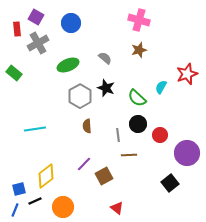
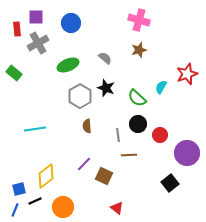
purple square: rotated 28 degrees counterclockwise
brown square: rotated 36 degrees counterclockwise
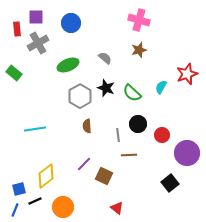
green semicircle: moved 5 px left, 5 px up
red circle: moved 2 px right
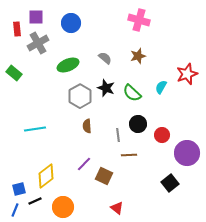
brown star: moved 1 px left, 6 px down
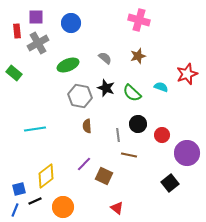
red rectangle: moved 2 px down
cyan semicircle: rotated 80 degrees clockwise
gray hexagon: rotated 20 degrees counterclockwise
brown line: rotated 14 degrees clockwise
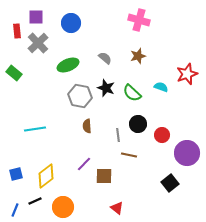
gray cross: rotated 15 degrees counterclockwise
brown square: rotated 24 degrees counterclockwise
blue square: moved 3 px left, 15 px up
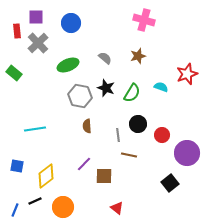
pink cross: moved 5 px right
green semicircle: rotated 102 degrees counterclockwise
blue square: moved 1 px right, 8 px up; rotated 24 degrees clockwise
